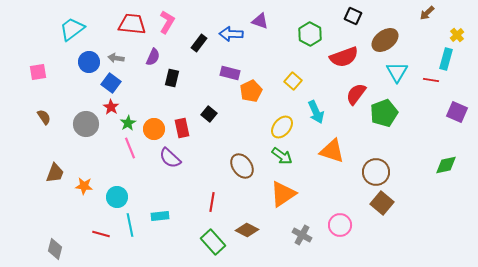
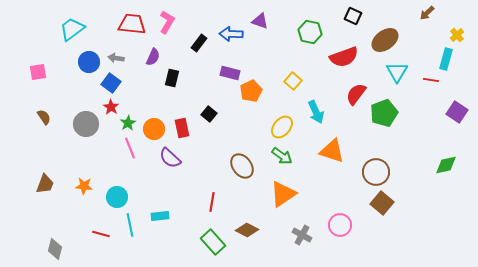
green hexagon at (310, 34): moved 2 px up; rotated 15 degrees counterclockwise
purple square at (457, 112): rotated 10 degrees clockwise
brown trapezoid at (55, 173): moved 10 px left, 11 px down
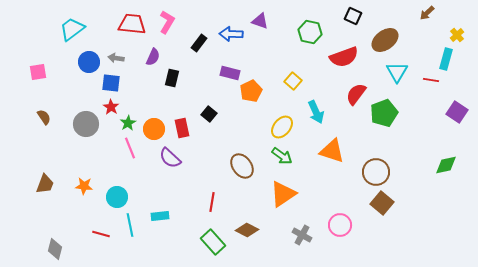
blue square at (111, 83): rotated 30 degrees counterclockwise
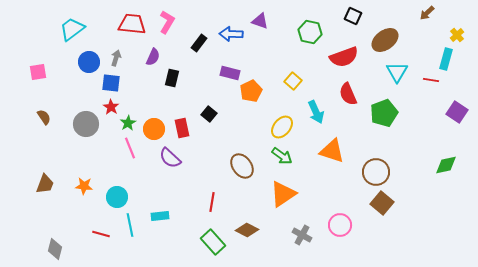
gray arrow at (116, 58): rotated 98 degrees clockwise
red semicircle at (356, 94): moved 8 px left; rotated 60 degrees counterclockwise
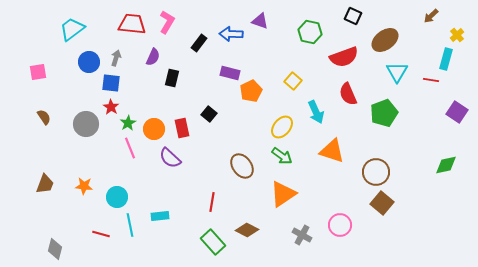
brown arrow at (427, 13): moved 4 px right, 3 px down
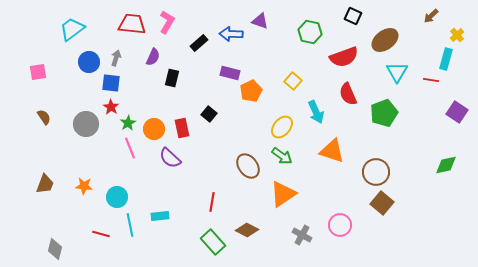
black rectangle at (199, 43): rotated 12 degrees clockwise
brown ellipse at (242, 166): moved 6 px right
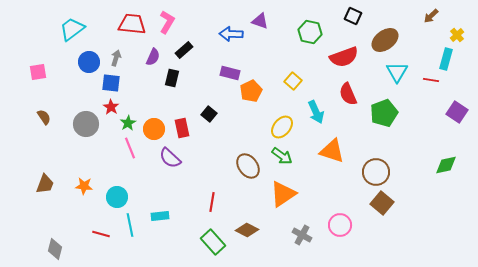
black rectangle at (199, 43): moved 15 px left, 7 px down
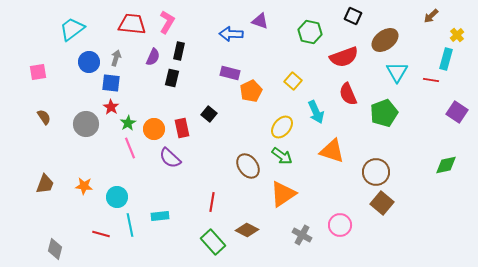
black rectangle at (184, 50): moved 5 px left, 1 px down; rotated 36 degrees counterclockwise
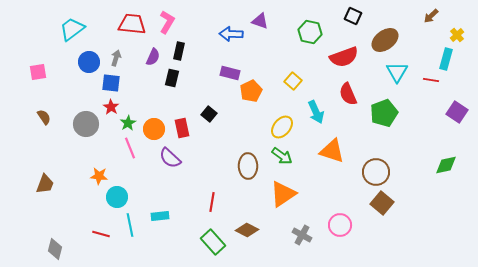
brown ellipse at (248, 166): rotated 35 degrees clockwise
orange star at (84, 186): moved 15 px right, 10 px up
